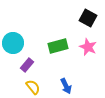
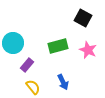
black square: moved 5 px left
pink star: moved 3 px down
blue arrow: moved 3 px left, 4 px up
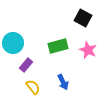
purple rectangle: moved 1 px left
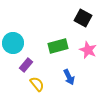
blue arrow: moved 6 px right, 5 px up
yellow semicircle: moved 4 px right, 3 px up
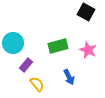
black square: moved 3 px right, 6 px up
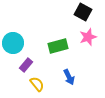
black square: moved 3 px left
pink star: moved 13 px up; rotated 30 degrees clockwise
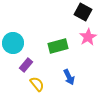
pink star: rotated 12 degrees counterclockwise
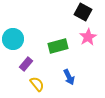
cyan circle: moved 4 px up
purple rectangle: moved 1 px up
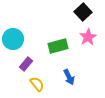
black square: rotated 18 degrees clockwise
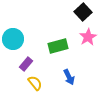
yellow semicircle: moved 2 px left, 1 px up
